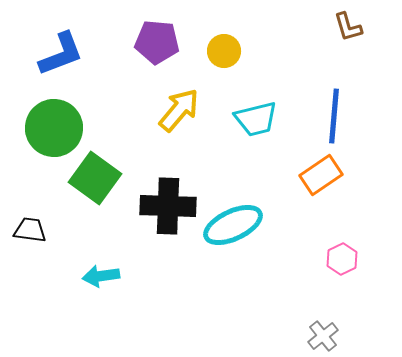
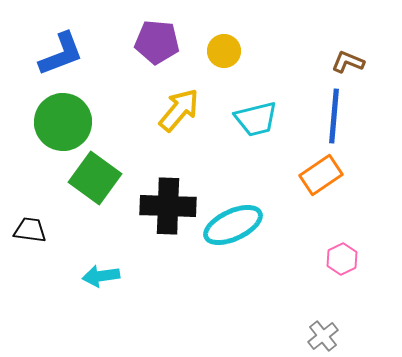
brown L-shape: moved 35 px down; rotated 128 degrees clockwise
green circle: moved 9 px right, 6 px up
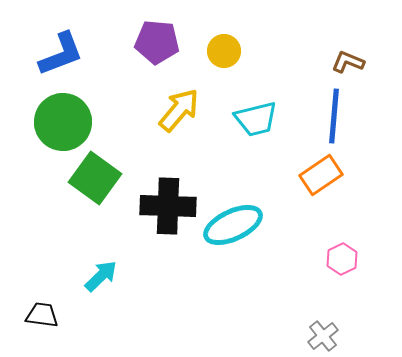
black trapezoid: moved 12 px right, 85 px down
cyan arrow: rotated 144 degrees clockwise
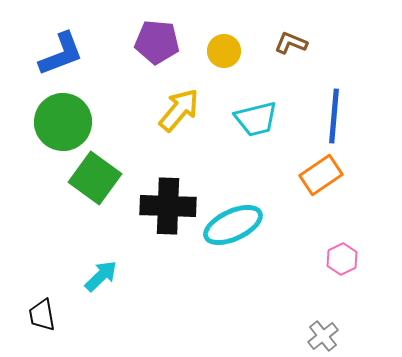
brown L-shape: moved 57 px left, 19 px up
black trapezoid: rotated 108 degrees counterclockwise
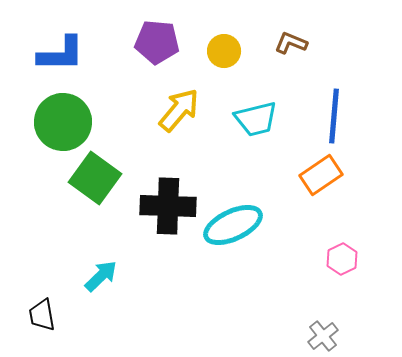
blue L-shape: rotated 21 degrees clockwise
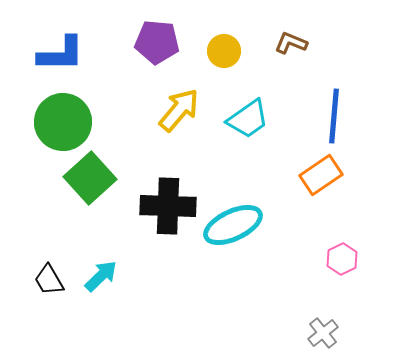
cyan trapezoid: moved 8 px left; rotated 21 degrees counterclockwise
green square: moved 5 px left; rotated 12 degrees clockwise
black trapezoid: moved 7 px right, 35 px up; rotated 20 degrees counterclockwise
gray cross: moved 3 px up
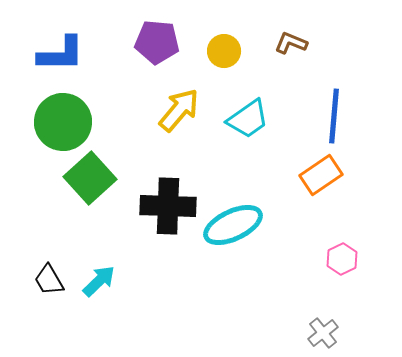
cyan arrow: moved 2 px left, 5 px down
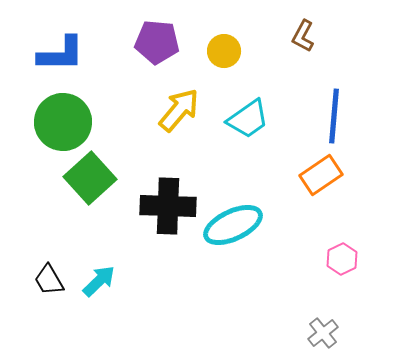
brown L-shape: moved 12 px right, 7 px up; rotated 84 degrees counterclockwise
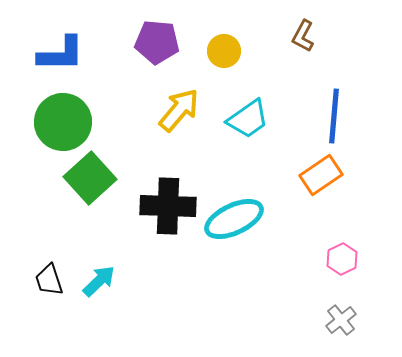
cyan ellipse: moved 1 px right, 6 px up
black trapezoid: rotated 12 degrees clockwise
gray cross: moved 18 px right, 13 px up
